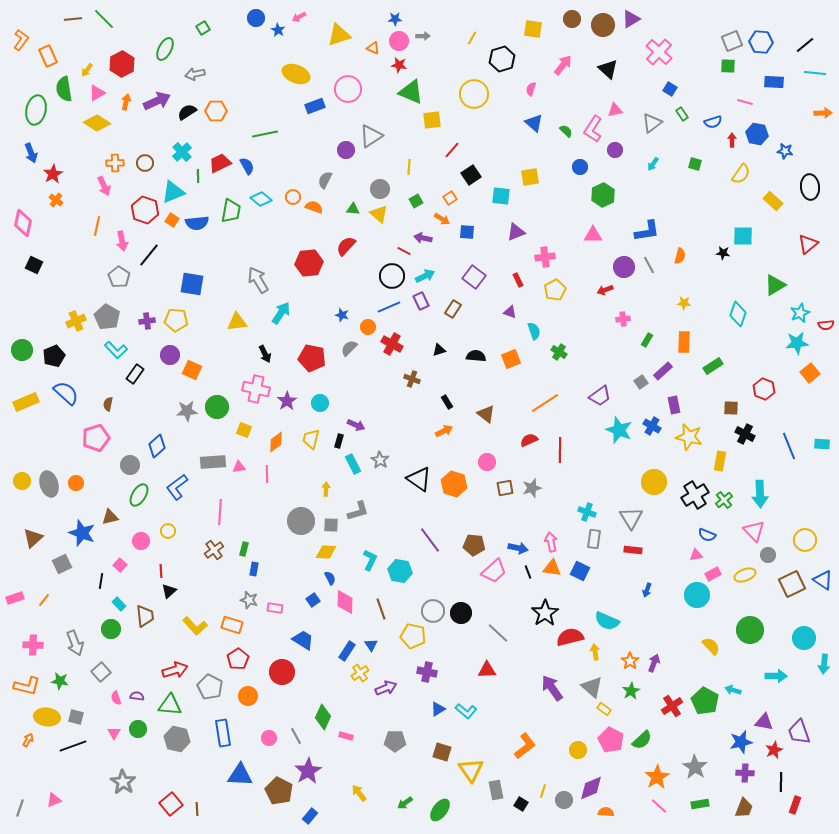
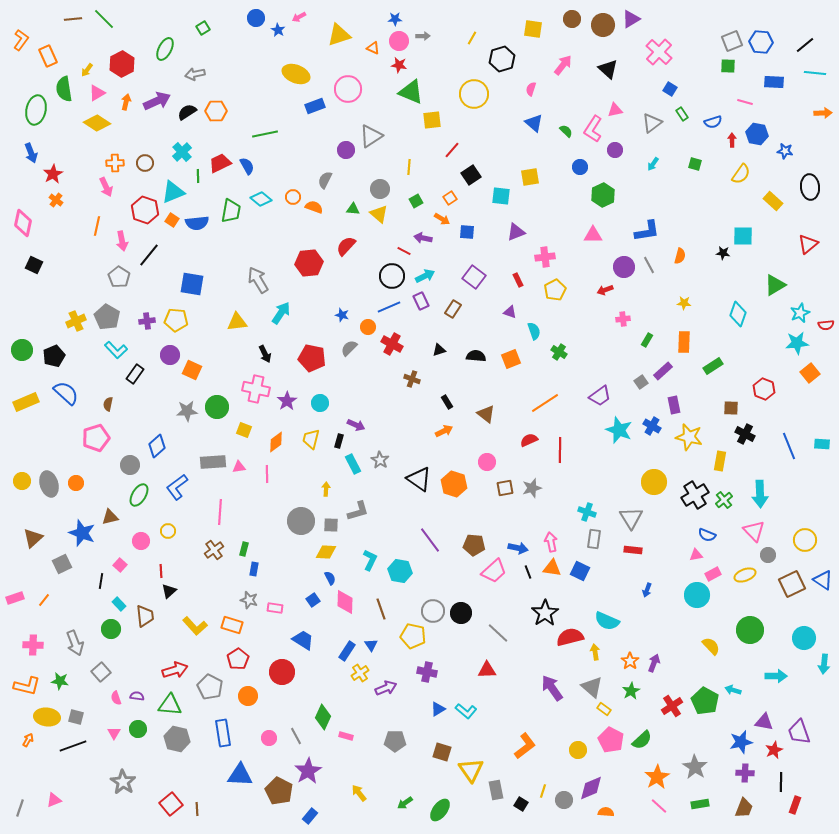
pink arrow at (104, 186): moved 2 px right, 1 px down
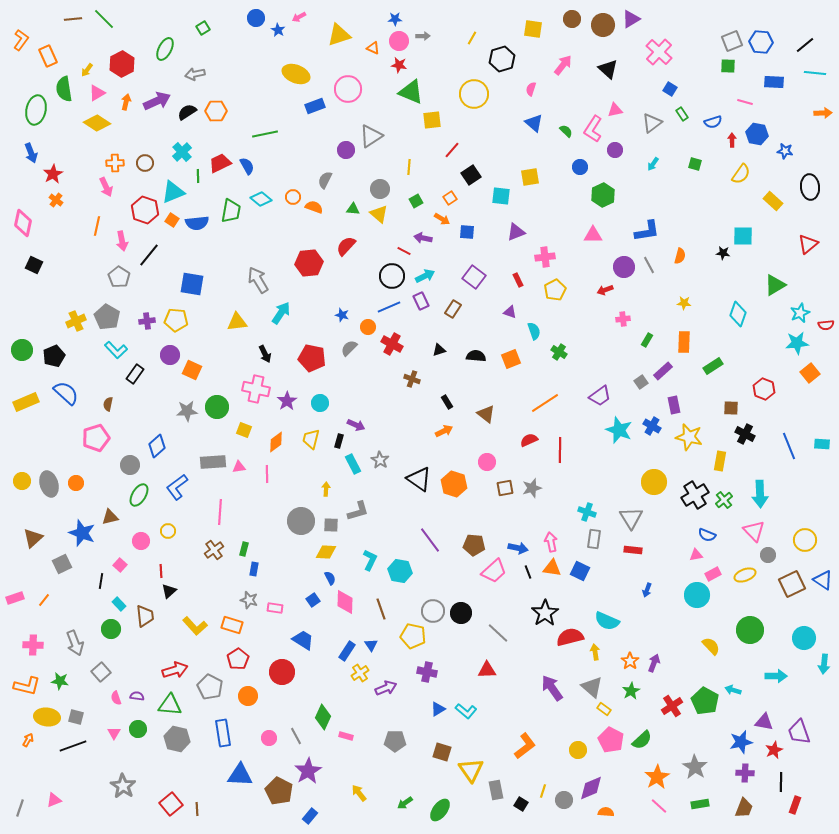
gray star at (123, 782): moved 4 px down
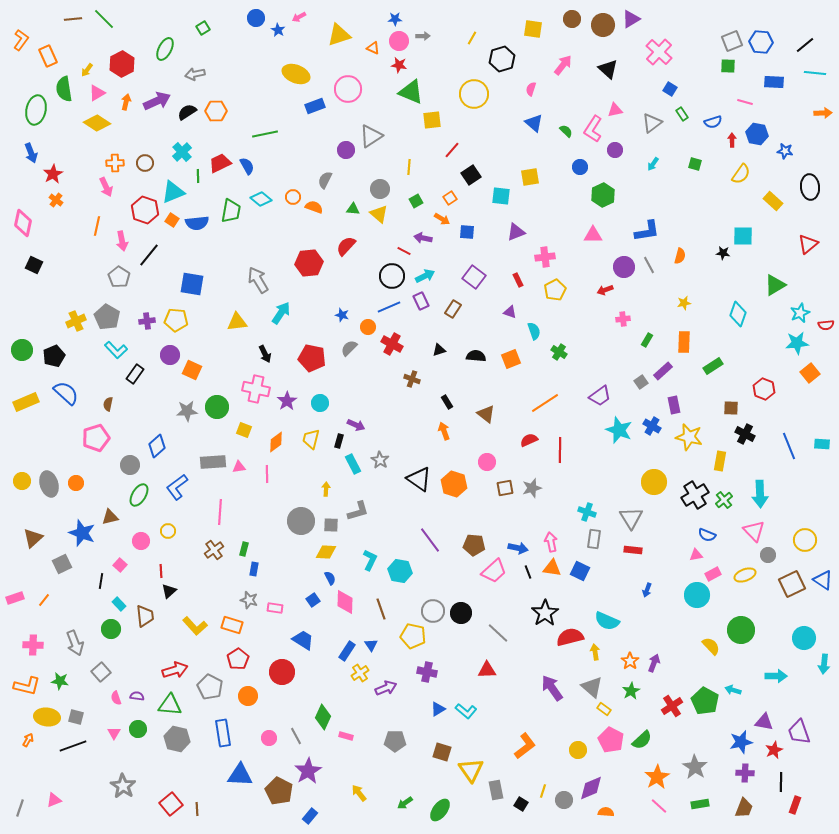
yellow star at (684, 303): rotated 16 degrees counterclockwise
orange arrow at (444, 431): rotated 84 degrees counterclockwise
green circle at (750, 630): moved 9 px left
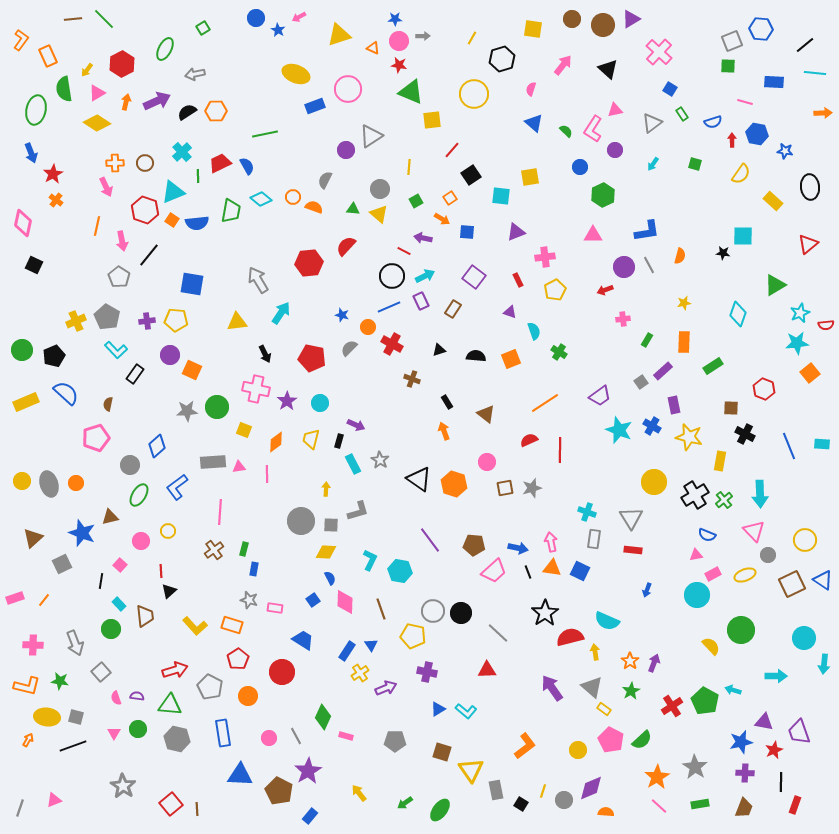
blue hexagon at (761, 42): moved 13 px up
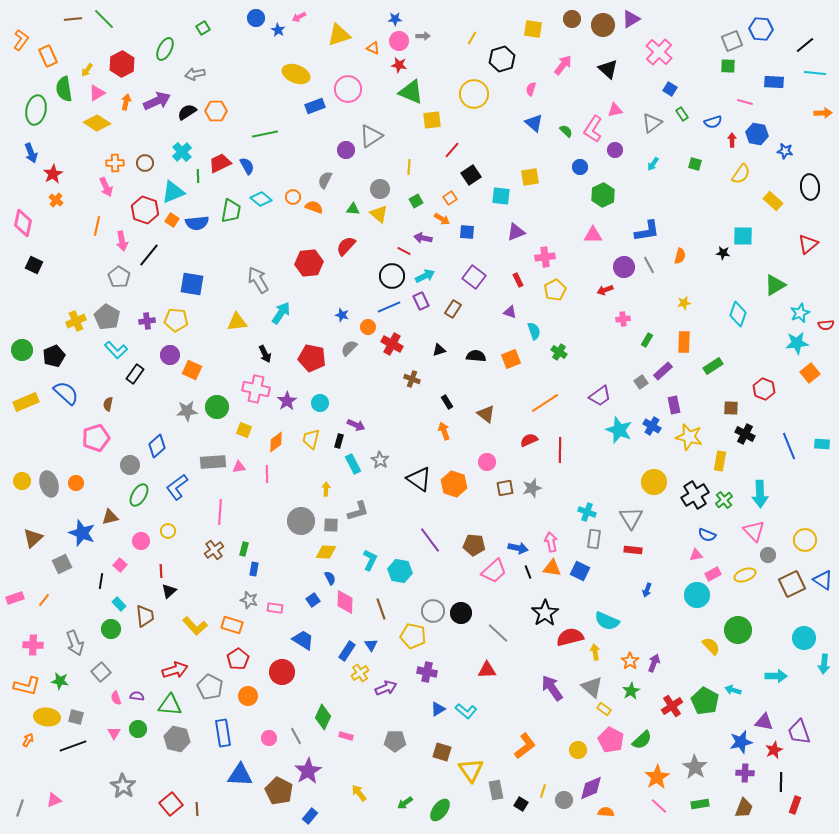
green circle at (741, 630): moved 3 px left
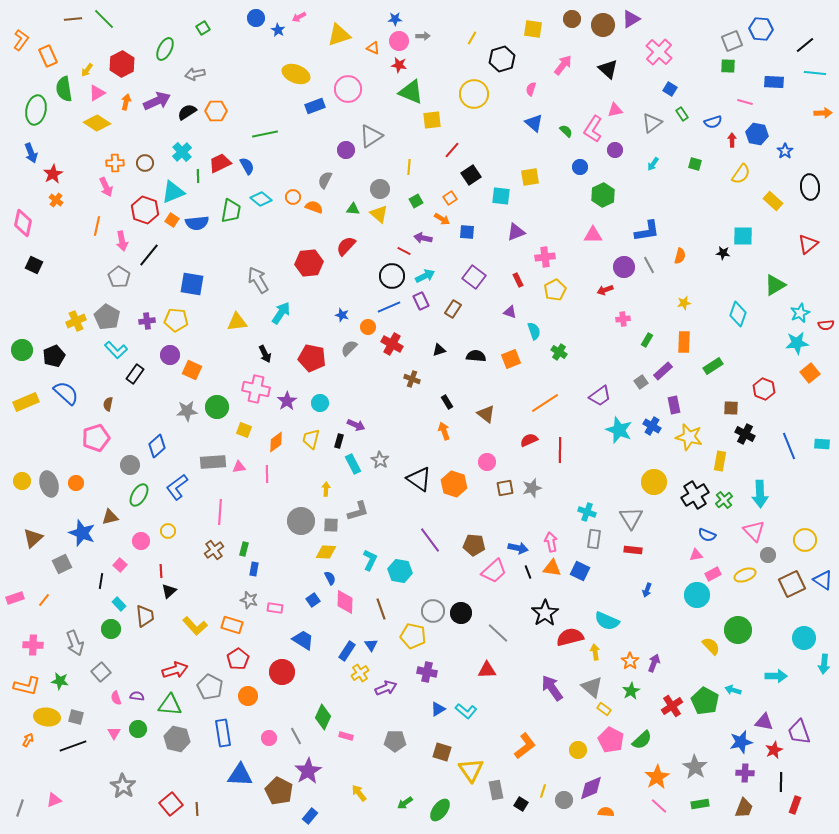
blue star at (785, 151): rotated 28 degrees clockwise
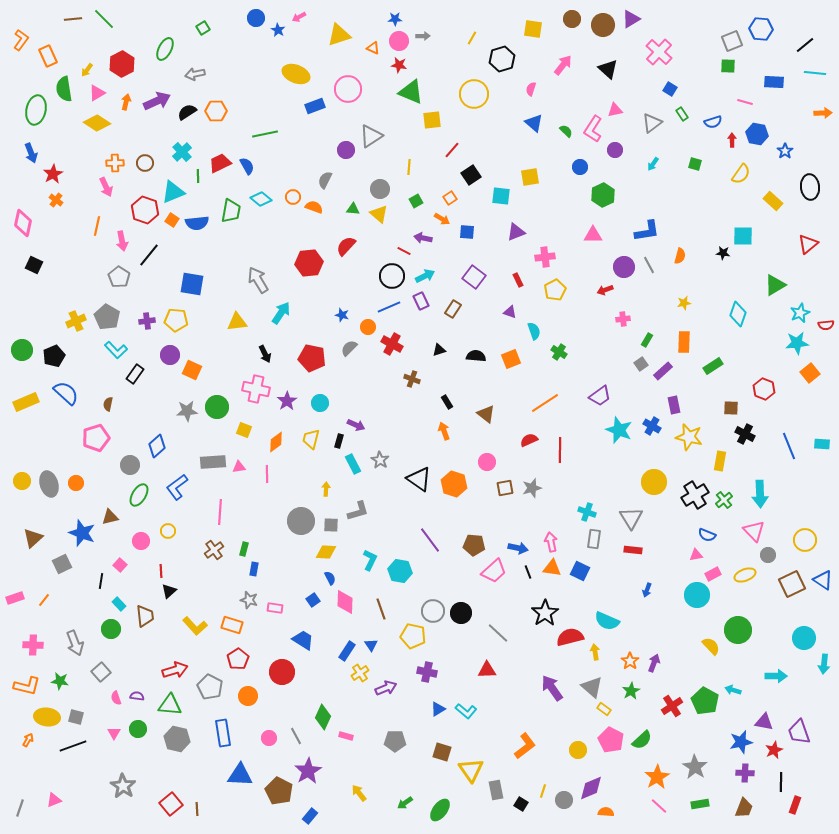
gray square at (641, 382): moved 18 px up
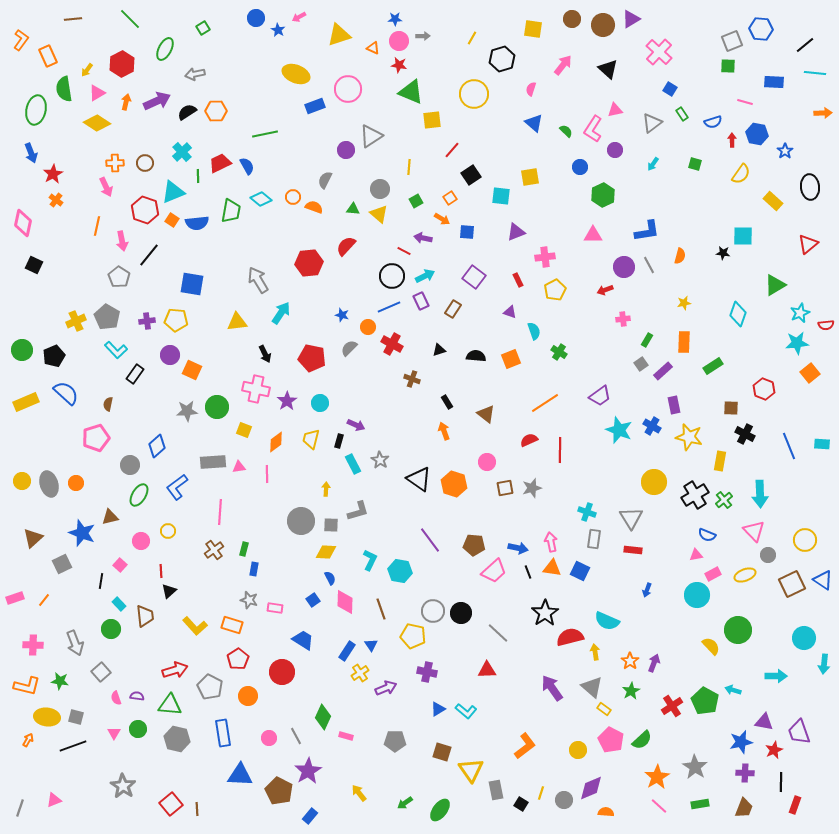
green line at (104, 19): moved 26 px right
yellow line at (543, 791): moved 2 px left, 2 px down
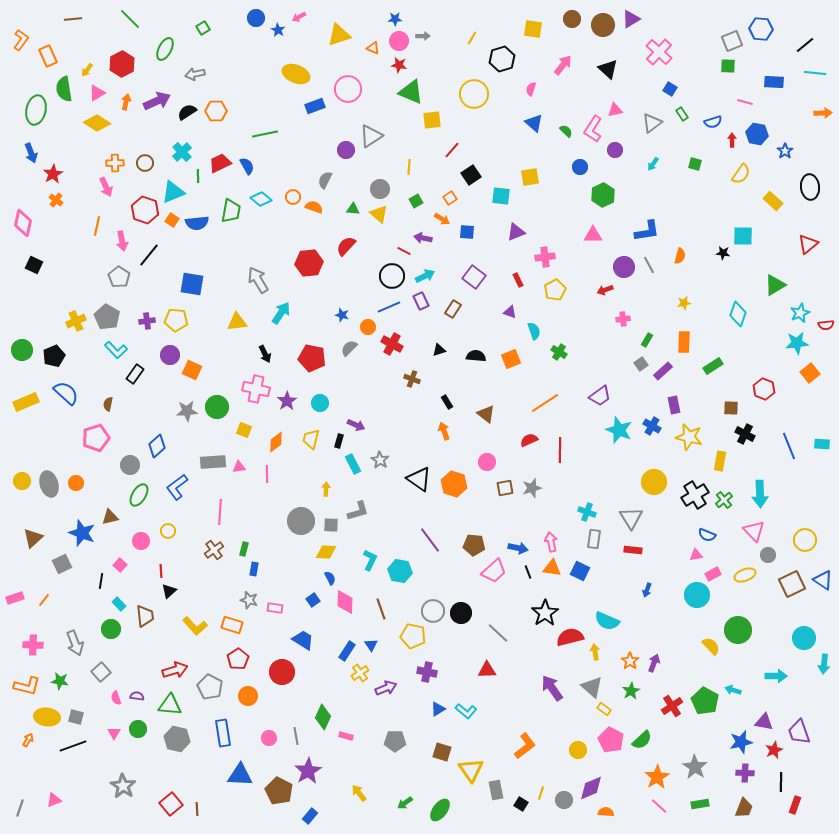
gray line at (296, 736): rotated 18 degrees clockwise
